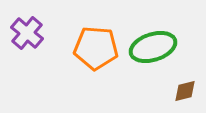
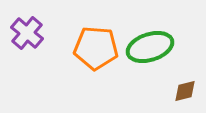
green ellipse: moved 3 px left
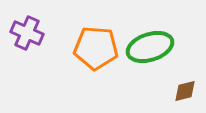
purple cross: rotated 16 degrees counterclockwise
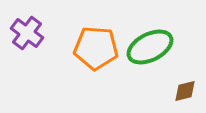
purple cross: rotated 12 degrees clockwise
green ellipse: rotated 9 degrees counterclockwise
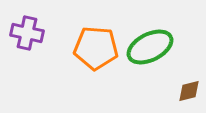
purple cross: rotated 24 degrees counterclockwise
brown diamond: moved 4 px right
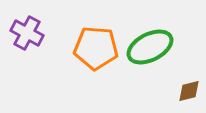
purple cross: rotated 16 degrees clockwise
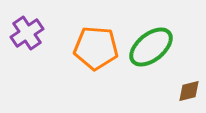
purple cross: rotated 28 degrees clockwise
green ellipse: moved 1 px right; rotated 12 degrees counterclockwise
